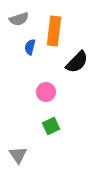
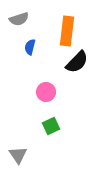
orange rectangle: moved 13 px right
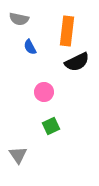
gray semicircle: rotated 30 degrees clockwise
blue semicircle: rotated 42 degrees counterclockwise
black semicircle: rotated 20 degrees clockwise
pink circle: moved 2 px left
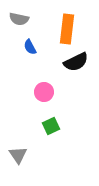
orange rectangle: moved 2 px up
black semicircle: moved 1 px left
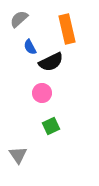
gray semicircle: rotated 126 degrees clockwise
orange rectangle: rotated 20 degrees counterclockwise
black semicircle: moved 25 px left
pink circle: moved 2 px left, 1 px down
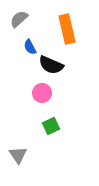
black semicircle: moved 3 px down; rotated 50 degrees clockwise
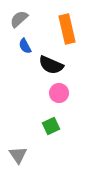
blue semicircle: moved 5 px left, 1 px up
pink circle: moved 17 px right
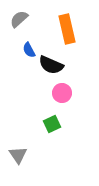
blue semicircle: moved 4 px right, 4 px down
pink circle: moved 3 px right
green square: moved 1 px right, 2 px up
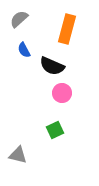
orange rectangle: rotated 28 degrees clockwise
blue semicircle: moved 5 px left
black semicircle: moved 1 px right, 1 px down
green square: moved 3 px right, 6 px down
gray triangle: rotated 42 degrees counterclockwise
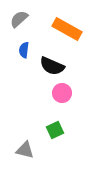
orange rectangle: rotated 76 degrees counterclockwise
blue semicircle: rotated 35 degrees clockwise
gray triangle: moved 7 px right, 5 px up
